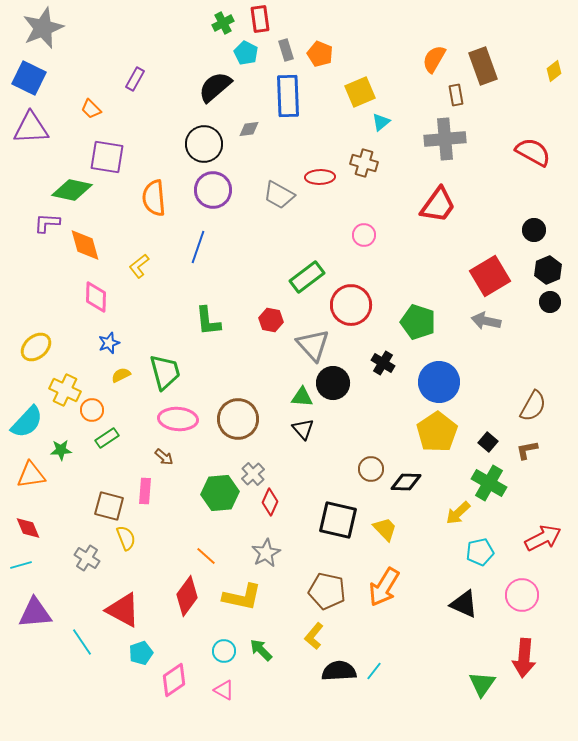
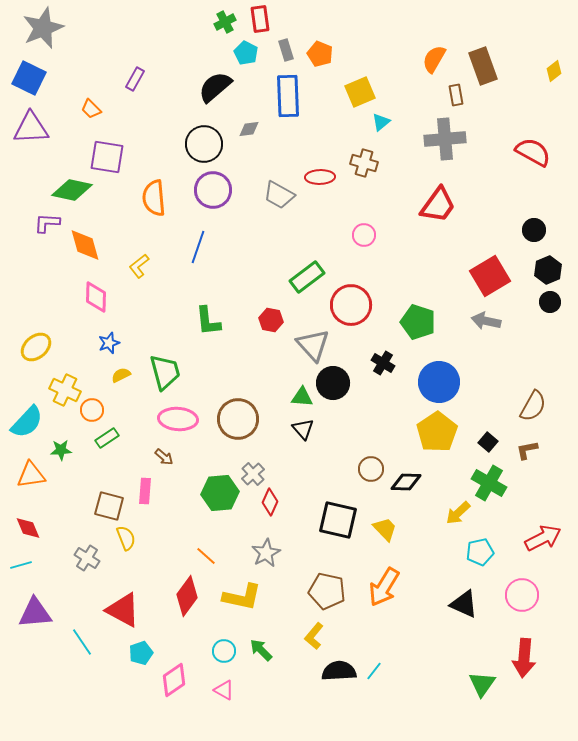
green cross at (223, 23): moved 2 px right, 1 px up
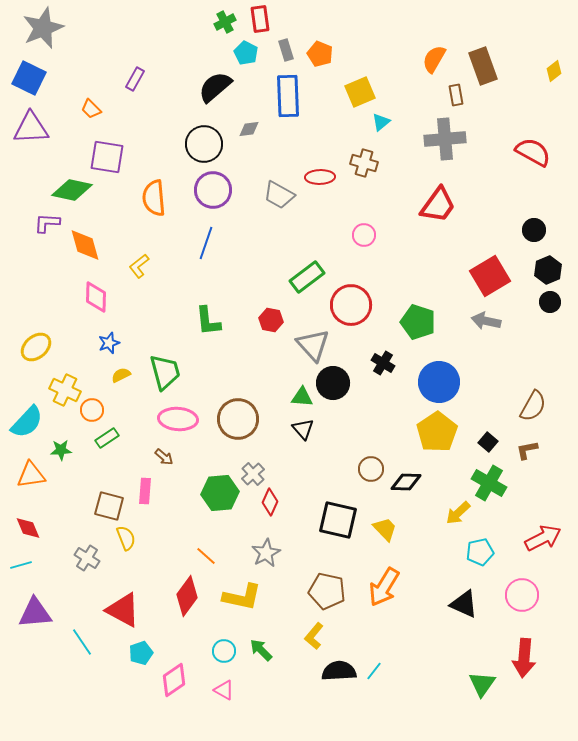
blue line at (198, 247): moved 8 px right, 4 px up
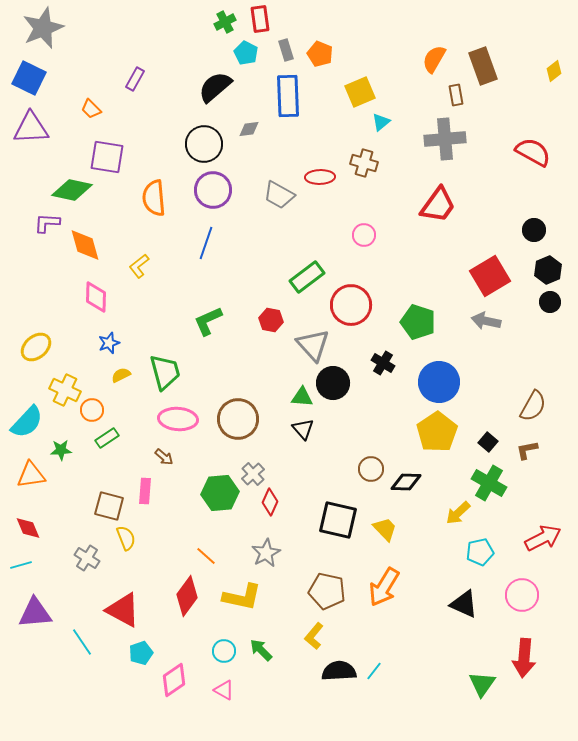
green L-shape at (208, 321): rotated 72 degrees clockwise
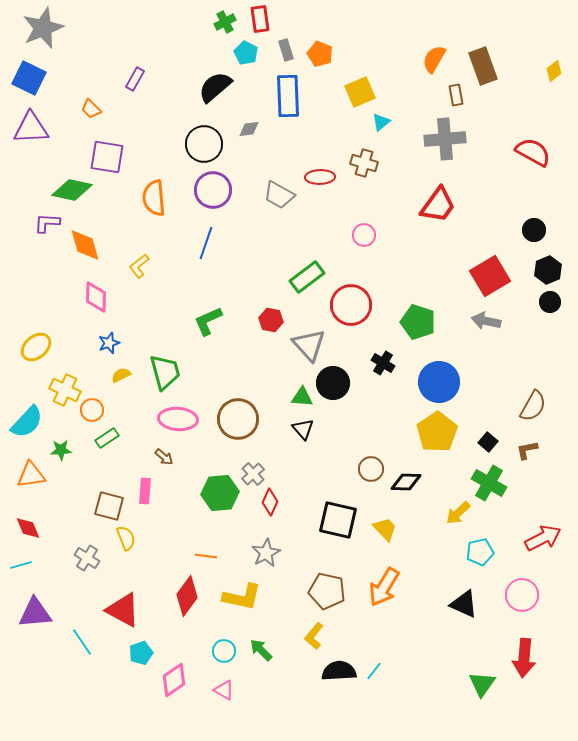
gray triangle at (313, 345): moved 4 px left
orange line at (206, 556): rotated 35 degrees counterclockwise
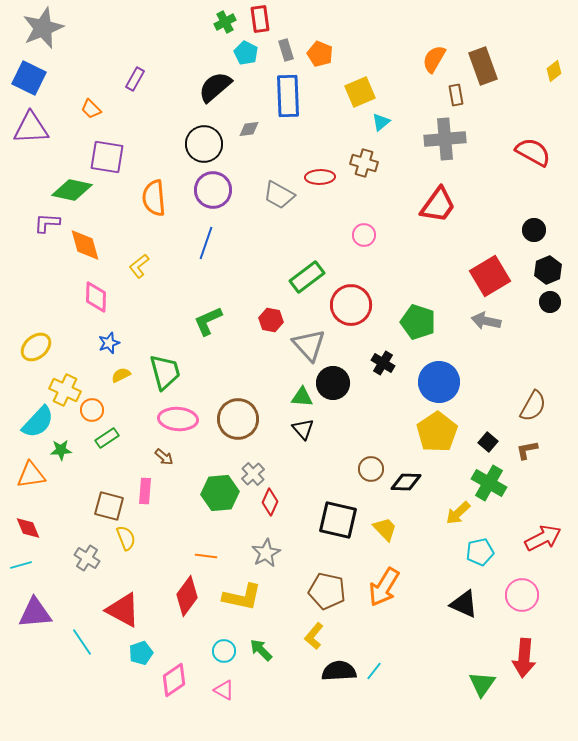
cyan semicircle at (27, 422): moved 11 px right
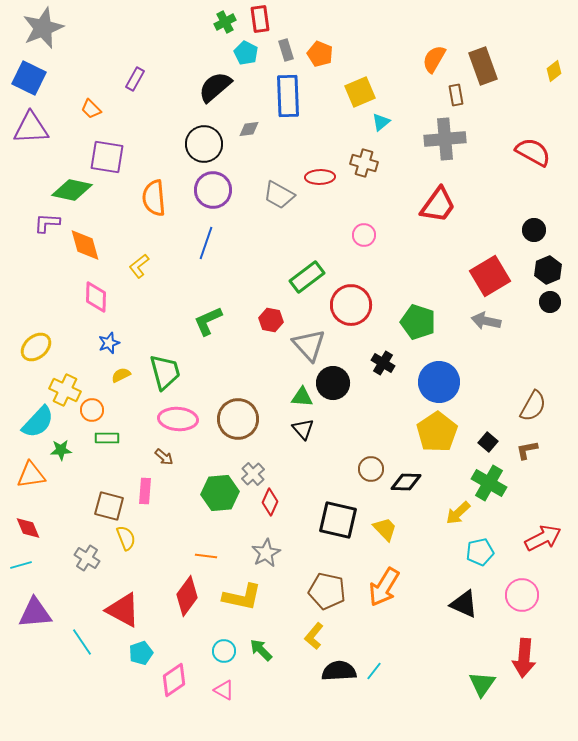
green rectangle at (107, 438): rotated 35 degrees clockwise
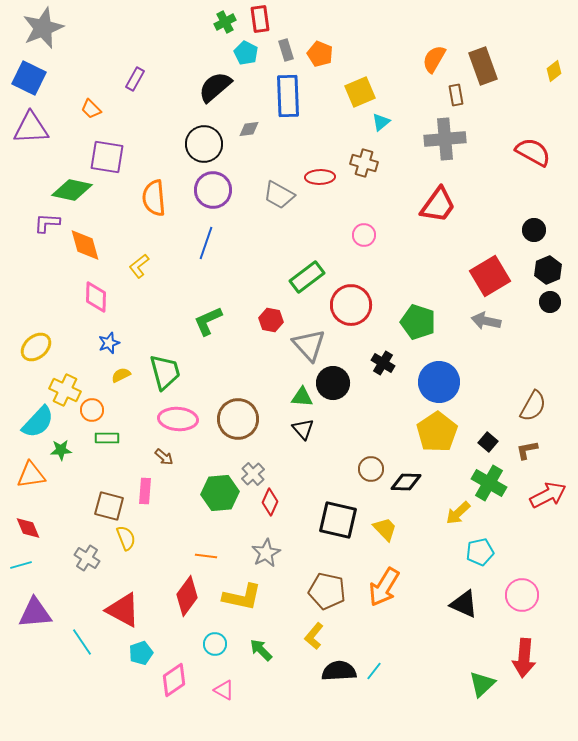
red arrow at (543, 538): moved 5 px right, 43 px up
cyan circle at (224, 651): moved 9 px left, 7 px up
green triangle at (482, 684): rotated 12 degrees clockwise
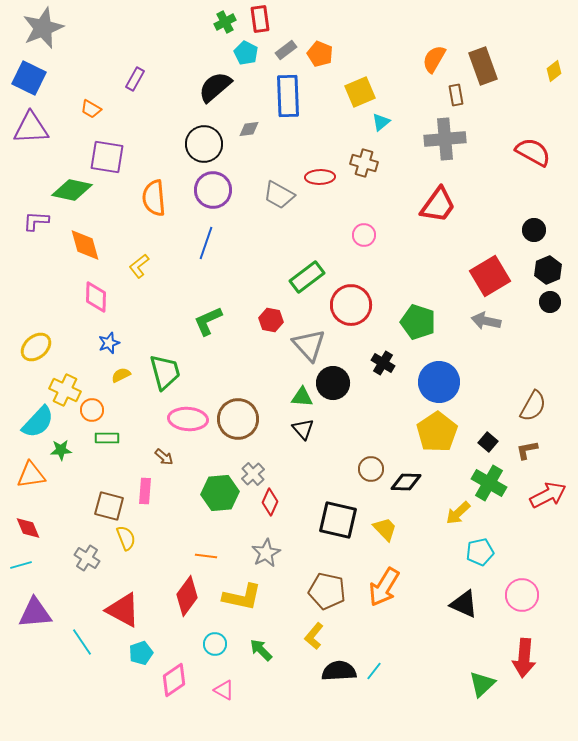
gray rectangle at (286, 50): rotated 70 degrees clockwise
orange trapezoid at (91, 109): rotated 15 degrees counterclockwise
purple L-shape at (47, 223): moved 11 px left, 2 px up
pink ellipse at (178, 419): moved 10 px right
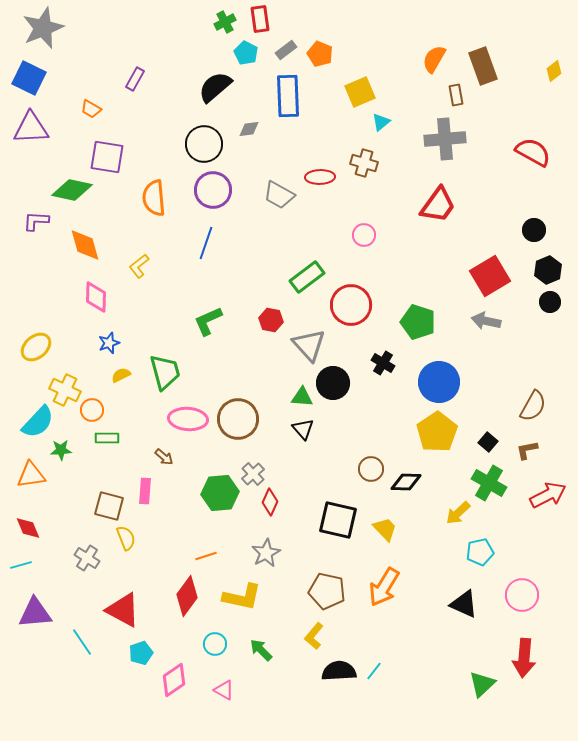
orange line at (206, 556): rotated 25 degrees counterclockwise
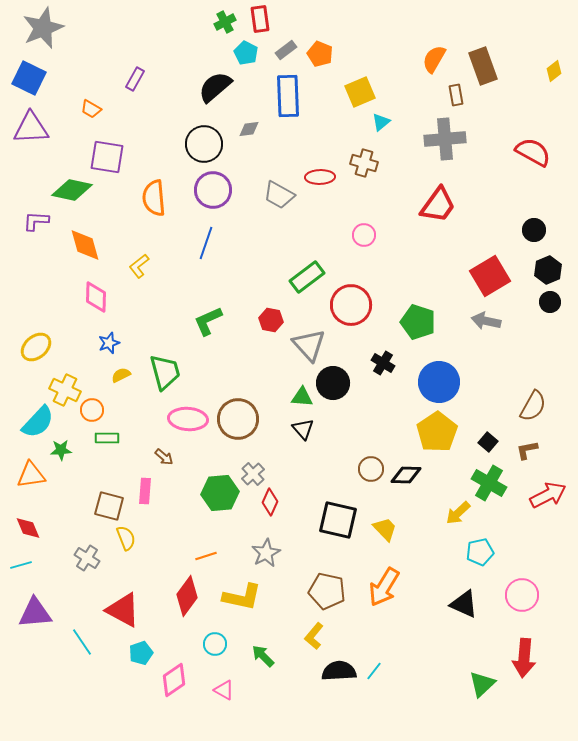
black diamond at (406, 482): moved 7 px up
green arrow at (261, 650): moved 2 px right, 6 px down
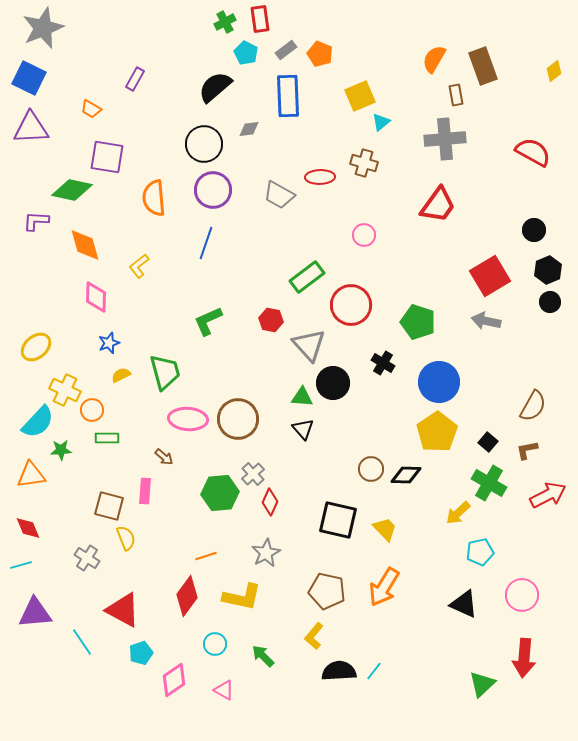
yellow square at (360, 92): moved 4 px down
